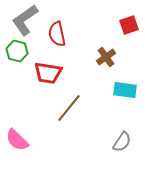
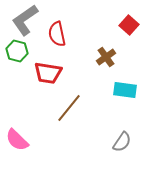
red square: rotated 30 degrees counterclockwise
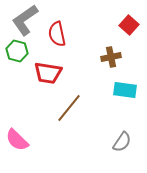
brown cross: moved 5 px right; rotated 24 degrees clockwise
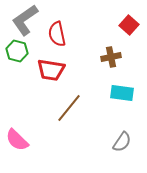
red trapezoid: moved 3 px right, 3 px up
cyan rectangle: moved 3 px left, 3 px down
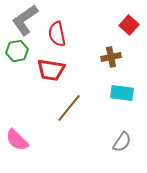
green hexagon: rotated 25 degrees counterclockwise
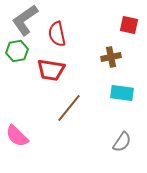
red square: rotated 30 degrees counterclockwise
pink semicircle: moved 4 px up
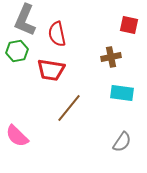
gray L-shape: rotated 32 degrees counterclockwise
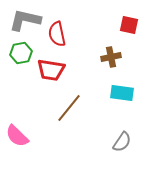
gray L-shape: rotated 80 degrees clockwise
green hexagon: moved 4 px right, 2 px down
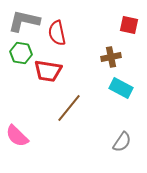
gray L-shape: moved 1 px left, 1 px down
red semicircle: moved 1 px up
green hexagon: rotated 20 degrees clockwise
red trapezoid: moved 3 px left, 1 px down
cyan rectangle: moved 1 px left, 5 px up; rotated 20 degrees clockwise
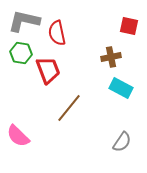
red square: moved 1 px down
red trapezoid: moved 1 px up; rotated 120 degrees counterclockwise
pink semicircle: moved 1 px right
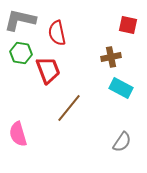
gray L-shape: moved 4 px left, 1 px up
red square: moved 1 px left, 1 px up
pink semicircle: moved 2 px up; rotated 30 degrees clockwise
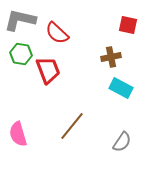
red semicircle: rotated 35 degrees counterclockwise
green hexagon: moved 1 px down
brown line: moved 3 px right, 18 px down
